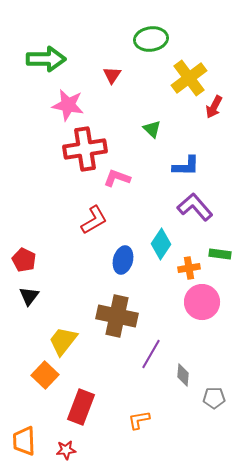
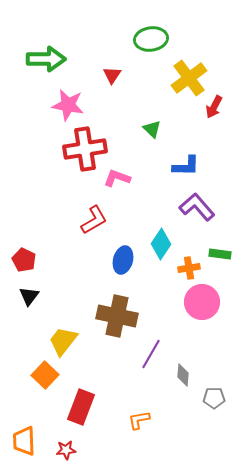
purple L-shape: moved 2 px right
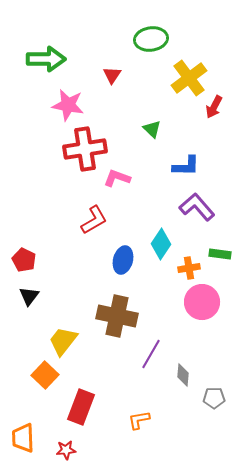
orange trapezoid: moved 1 px left, 3 px up
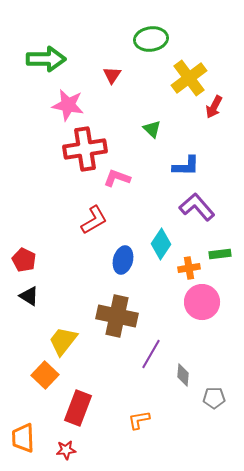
green rectangle: rotated 15 degrees counterclockwise
black triangle: rotated 35 degrees counterclockwise
red rectangle: moved 3 px left, 1 px down
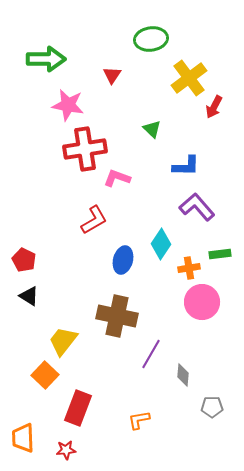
gray pentagon: moved 2 px left, 9 px down
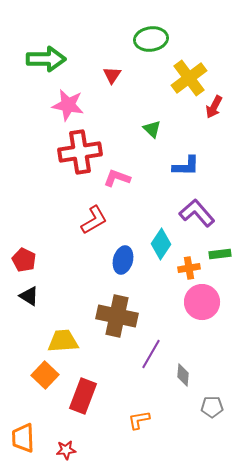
red cross: moved 5 px left, 3 px down
purple L-shape: moved 6 px down
yellow trapezoid: rotated 48 degrees clockwise
red rectangle: moved 5 px right, 12 px up
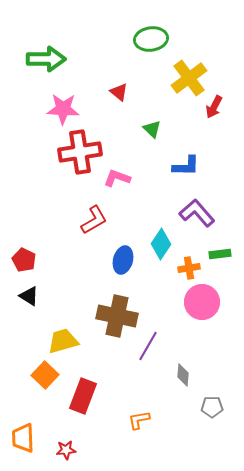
red triangle: moved 7 px right, 17 px down; rotated 24 degrees counterclockwise
pink star: moved 5 px left, 4 px down; rotated 8 degrees counterclockwise
yellow trapezoid: rotated 12 degrees counterclockwise
purple line: moved 3 px left, 8 px up
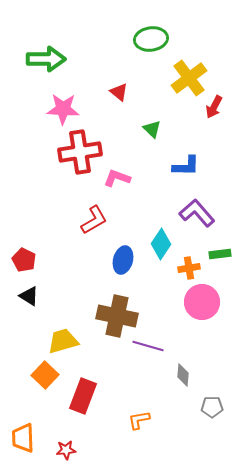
purple line: rotated 76 degrees clockwise
